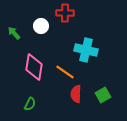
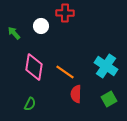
cyan cross: moved 20 px right, 16 px down; rotated 20 degrees clockwise
green square: moved 6 px right, 4 px down
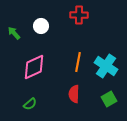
red cross: moved 14 px right, 2 px down
pink diamond: rotated 56 degrees clockwise
orange line: moved 13 px right, 10 px up; rotated 66 degrees clockwise
red semicircle: moved 2 px left
green semicircle: rotated 24 degrees clockwise
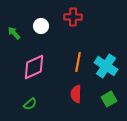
red cross: moved 6 px left, 2 px down
red semicircle: moved 2 px right
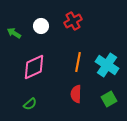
red cross: moved 4 px down; rotated 30 degrees counterclockwise
green arrow: rotated 16 degrees counterclockwise
cyan cross: moved 1 px right, 1 px up
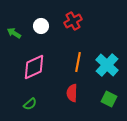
cyan cross: rotated 10 degrees clockwise
red semicircle: moved 4 px left, 1 px up
green square: rotated 35 degrees counterclockwise
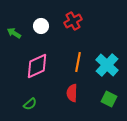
pink diamond: moved 3 px right, 1 px up
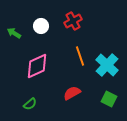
orange line: moved 2 px right, 6 px up; rotated 30 degrees counterclockwise
red semicircle: rotated 60 degrees clockwise
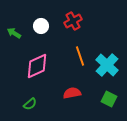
red semicircle: rotated 18 degrees clockwise
